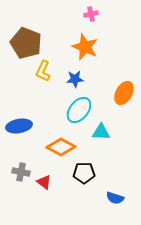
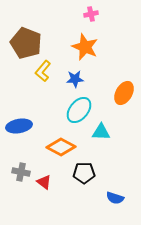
yellow L-shape: rotated 15 degrees clockwise
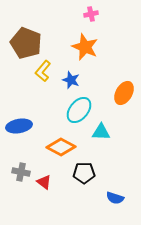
blue star: moved 4 px left, 1 px down; rotated 24 degrees clockwise
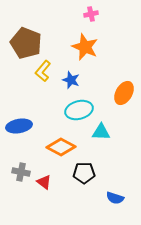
cyan ellipse: rotated 36 degrees clockwise
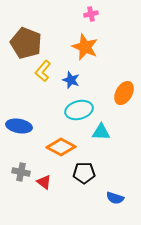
blue ellipse: rotated 20 degrees clockwise
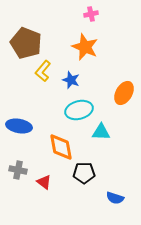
orange diamond: rotated 52 degrees clockwise
gray cross: moved 3 px left, 2 px up
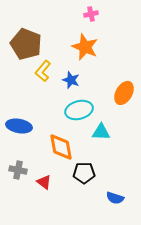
brown pentagon: moved 1 px down
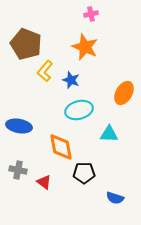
yellow L-shape: moved 2 px right
cyan triangle: moved 8 px right, 2 px down
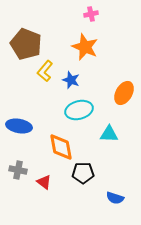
black pentagon: moved 1 px left
